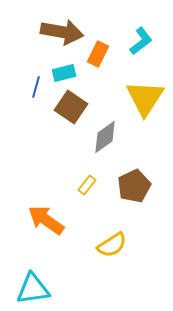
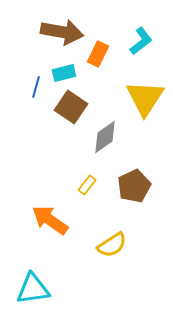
orange arrow: moved 4 px right
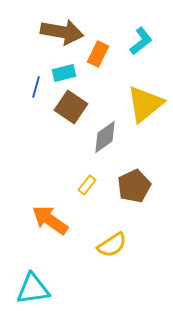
yellow triangle: moved 6 px down; rotated 18 degrees clockwise
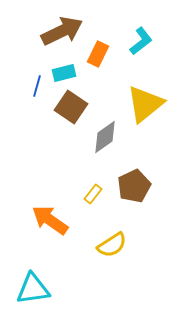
brown arrow: moved 1 px up; rotated 36 degrees counterclockwise
blue line: moved 1 px right, 1 px up
yellow rectangle: moved 6 px right, 9 px down
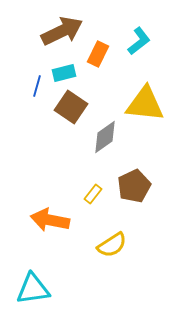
cyan L-shape: moved 2 px left
yellow triangle: rotated 45 degrees clockwise
orange arrow: rotated 24 degrees counterclockwise
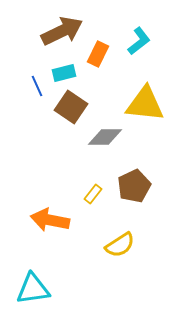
blue line: rotated 40 degrees counterclockwise
gray diamond: rotated 36 degrees clockwise
yellow semicircle: moved 8 px right
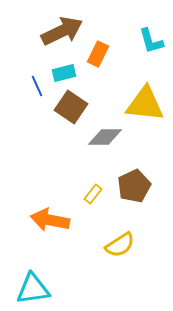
cyan L-shape: moved 12 px right; rotated 112 degrees clockwise
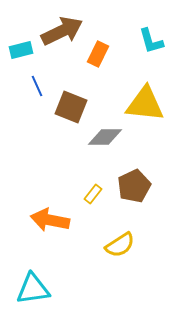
cyan rectangle: moved 43 px left, 23 px up
brown square: rotated 12 degrees counterclockwise
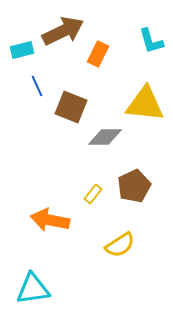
brown arrow: moved 1 px right
cyan rectangle: moved 1 px right
